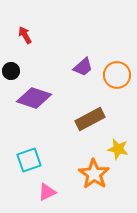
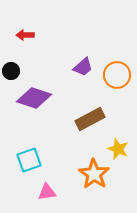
red arrow: rotated 60 degrees counterclockwise
yellow star: rotated 10 degrees clockwise
pink triangle: rotated 18 degrees clockwise
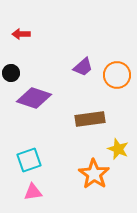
red arrow: moved 4 px left, 1 px up
black circle: moved 2 px down
brown rectangle: rotated 20 degrees clockwise
pink triangle: moved 14 px left
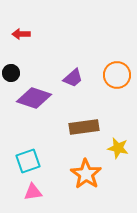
purple trapezoid: moved 10 px left, 11 px down
brown rectangle: moved 6 px left, 8 px down
yellow star: moved 1 px up; rotated 10 degrees counterclockwise
cyan square: moved 1 px left, 1 px down
orange star: moved 8 px left
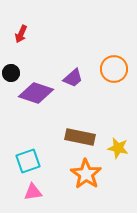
red arrow: rotated 66 degrees counterclockwise
orange circle: moved 3 px left, 6 px up
purple diamond: moved 2 px right, 5 px up
brown rectangle: moved 4 px left, 10 px down; rotated 20 degrees clockwise
